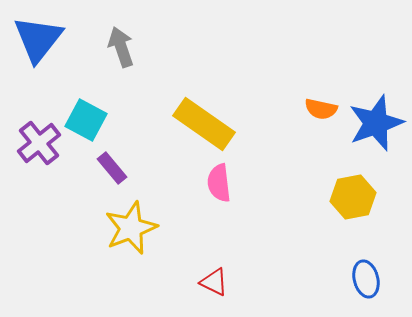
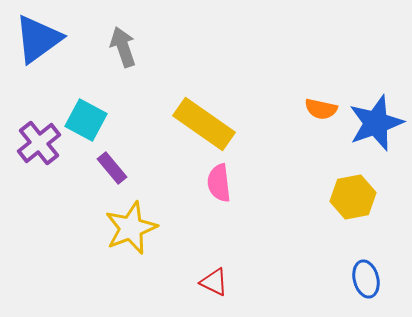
blue triangle: rotated 16 degrees clockwise
gray arrow: moved 2 px right
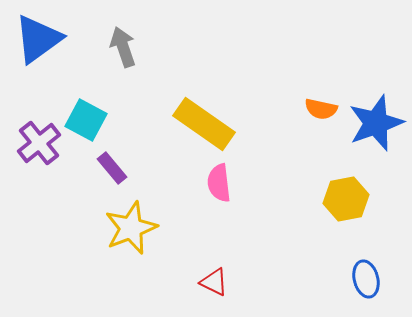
yellow hexagon: moved 7 px left, 2 px down
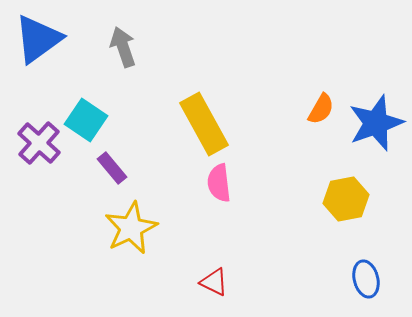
orange semicircle: rotated 72 degrees counterclockwise
cyan square: rotated 6 degrees clockwise
yellow rectangle: rotated 26 degrees clockwise
purple cross: rotated 9 degrees counterclockwise
yellow star: rotated 4 degrees counterclockwise
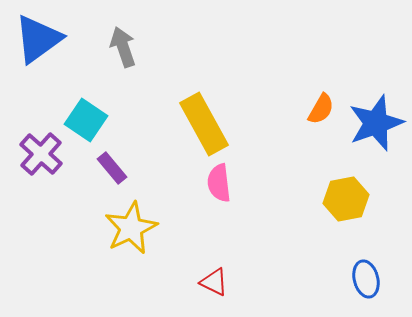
purple cross: moved 2 px right, 11 px down
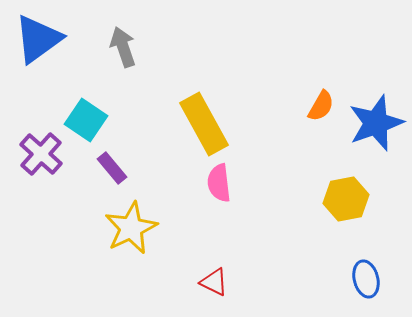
orange semicircle: moved 3 px up
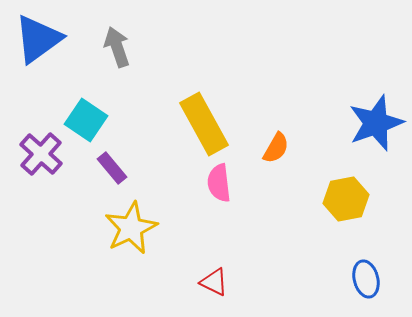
gray arrow: moved 6 px left
orange semicircle: moved 45 px left, 42 px down
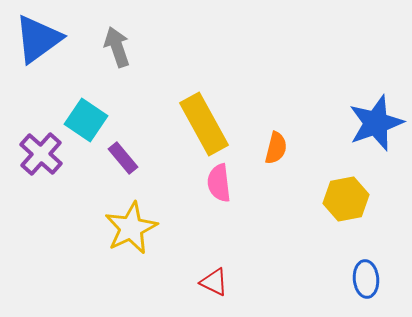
orange semicircle: rotated 16 degrees counterclockwise
purple rectangle: moved 11 px right, 10 px up
blue ellipse: rotated 9 degrees clockwise
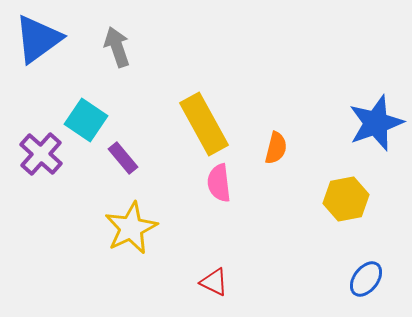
blue ellipse: rotated 42 degrees clockwise
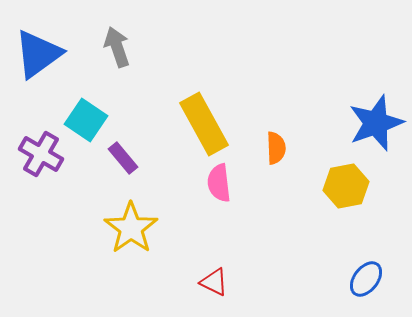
blue triangle: moved 15 px down
orange semicircle: rotated 16 degrees counterclockwise
purple cross: rotated 12 degrees counterclockwise
yellow hexagon: moved 13 px up
yellow star: rotated 10 degrees counterclockwise
